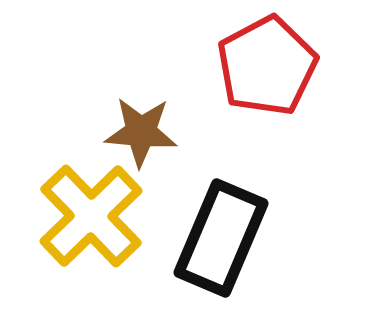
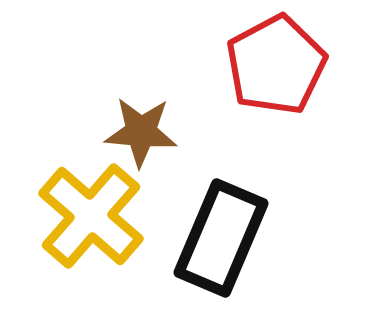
red pentagon: moved 9 px right, 1 px up
yellow cross: rotated 5 degrees counterclockwise
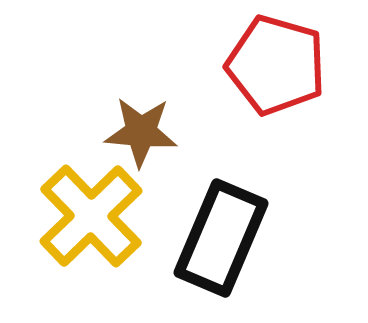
red pentagon: rotated 28 degrees counterclockwise
yellow cross: rotated 5 degrees clockwise
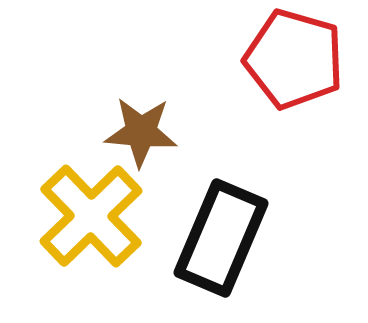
red pentagon: moved 18 px right, 6 px up
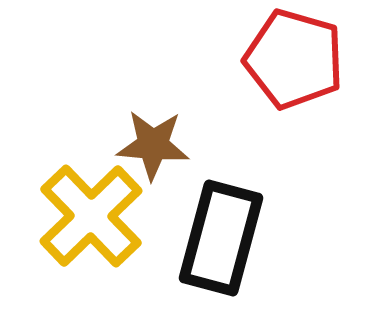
brown star: moved 12 px right, 13 px down
black rectangle: rotated 8 degrees counterclockwise
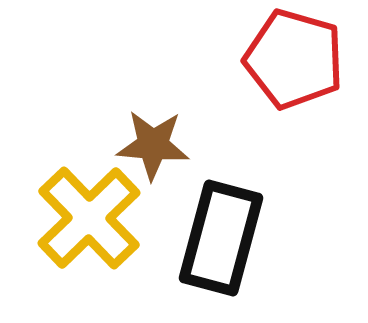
yellow cross: moved 2 px left, 2 px down
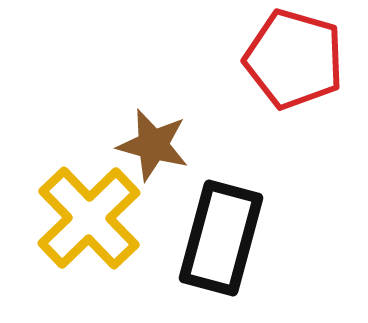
brown star: rotated 10 degrees clockwise
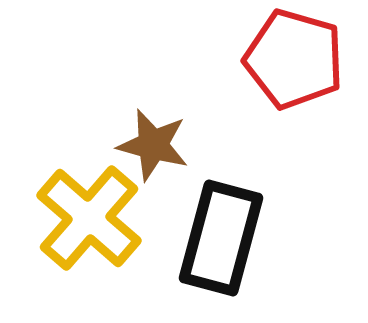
yellow cross: rotated 5 degrees counterclockwise
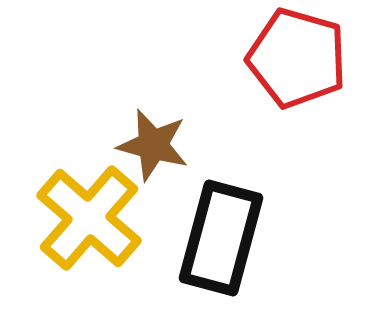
red pentagon: moved 3 px right, 1 px up
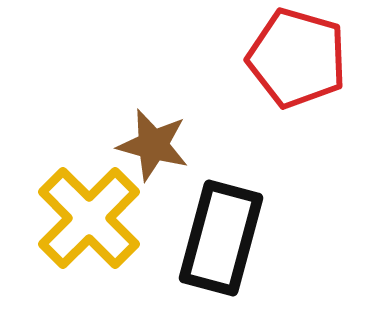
yellow cross: rotated 4 degrees clockwise
